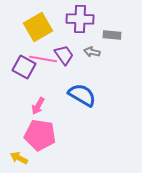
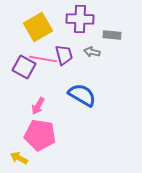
purple trapezoid: rotated 20 degrees clockwise
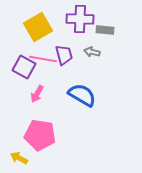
gray rectangle: moved 7 px left, 5 px up
pink arrow: moved 1 px left, 12 px up
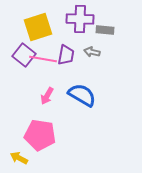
yellow square: rotated 12 degrees clockwise
purple trapezoid: moved 2 px right; rotated 25 degrees clockwise
purple square: moved 12 px up; rotated 10 degrees clockwise
pink arrow: moved 10 px right, 2 px down
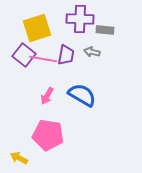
yellow square: moved 1 px left, 1 px down
pink pentagon: moved 8 px right
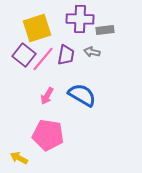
gray rectangle: rotated 12 degrees counterclockwise
pink line: rotated 60 degrees counterclockwise
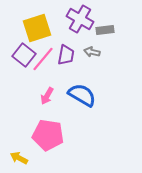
purple cross: rotated 28 degrees clockwise
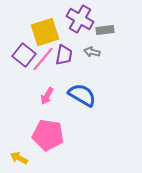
yellow square: moved 8 px right, 4 px down
purple trapezoid: moved 2 px left
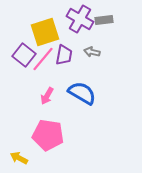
gray rectangle: moved 1 px left, 10 px up
blue semicircle: moved 2 px up
